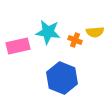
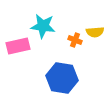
cyan star: moved 5 px left, 6 px up
blue hexagon: rotated 12 degrees counterclockwise
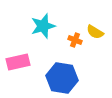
cyan star: rotated 25 degrees counterclockwise
yellow semicircle: rotated 36 degrees clockwise
pink rectangle: moved 16 px down
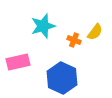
yellow semicircle: rotated 84 degrees counterclockwise
orange cross: moved 1 px left
blue hexagon: rotated 16 degrees clockwise
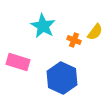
cyan star: rotated 25 degrees counterclockwise
pink rectangle: rotated 30 degrees clockwise
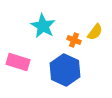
blue hexagon: moved 3 px right, 8 px up
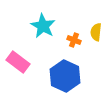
yellow semicircle: moved 1 px right; rotated 150 degrees clockwise
pink rectangle: rotated 20 degrees clockwise
blue hexagon: moved 6 px down
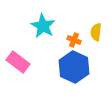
blue hexagon: moved 9 px right, 9 px up
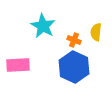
pink rectangle: moved 3 px down; rotated 40 degrees counterclockwise
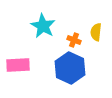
blue hexagon: moved 4 px left, 1 px down
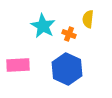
yellow semicircle: moved 8 px left, 13 px up
orange cross: moved 5 px left, 6 px up
blue hexagon: moved 3 px left, 1 px down
